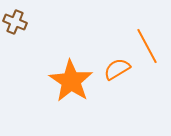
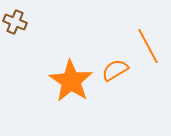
orange line: moved 1 px right
orange semicircle: moved 2 px left, 1 px down
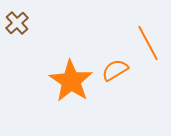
brown cross: moved 2 px right, 1 px down; rotated 25 degrees clockwise
orange line: moved 3 px up
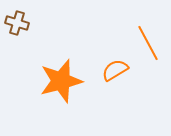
brown cross: rotated 30 degrees counterclockwise
orange star: moved 10 px left; rotated 24 degrees clockwise
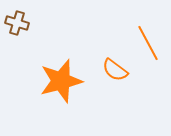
orange semicircle: rotated 112 degrees counterclockwise
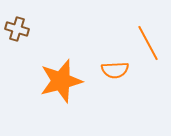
brown cross: moved 6 px down
orange semicircle: rotated 40 degrees counterclockwise
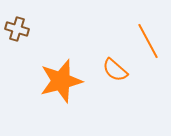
orange line: moved 2 px up
orange semicircle: rotated 44 degrees clockwise
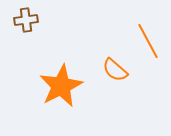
brown cross: moved 9 px right, 9 px up; rotated 25 degrees counterclockwise
orange star: moved 5 px down; rotated 12 degrees counterclockwise
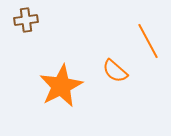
orange semicircle: moved 1 px down
